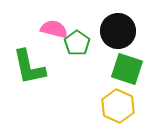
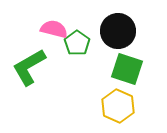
green L-shape: rotated 72 degrees clockwise
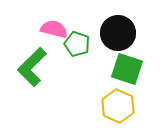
black circle: moved 2 px down
green pentagon: moved 1 px down; rotated 15 degrees counterclockwise
green L-shape: moved 3 px right; rotated 15 degrees counterclockwise
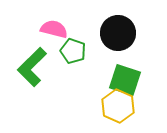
green pentagon: moved 4 px left, 7 px down
green square: moved 2 px left, 11 px down
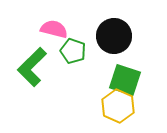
black circle: moved 4 px left, 3 px down
